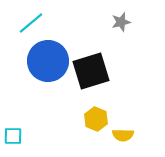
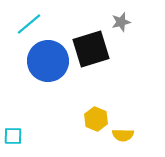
cyan line: moved 2 px left, 1 px down
black square: moved 22 px up
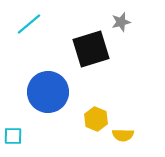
blue circle: moved 31 px down
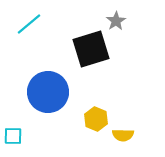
gray star: moved 5 px left, 1 px up; rotated 18 degrees counterclockwise
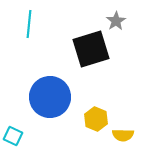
cyan line: rotated 44 degrees counterclockwise
blue circle: moved 2 px right, 5 px down
cyan square: rotated 24 degrees clockwise
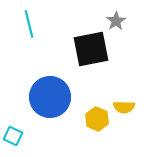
cyan line: rotated 20 degrees counterclockwise
black square: rotated 6 degrees clockwise
yellow hexagon: moved 1 px right
yellow semicircle: moved 1 px right, 28 px up
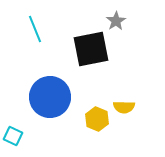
cyan line: moved 6 px right, 5 px down; rotated 8 degrees counterclockwise
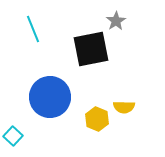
cyan line: moved 2 px left
cyan square: rotated 18 degrees clockwise
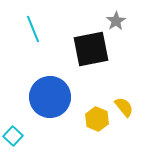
yellow semicircle: rotated 130 degrees counterclockwise
